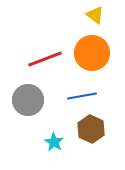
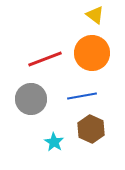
gray circle: moved 3 px right, 1 px up
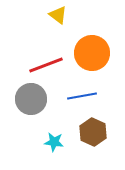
yellow triangle: moved 37 px left
red line: moved 1 px right, 6 px down
brown hexagon: moved 2 px right, 3 px down
cyan star: rotated 24 degrees counterclockwise
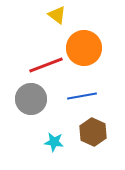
yellow triangle: moved 1 px left
orange circle: moved 8 px left, 5 px up
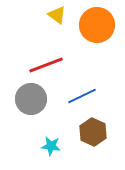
orange circle: moved 13 px right, 23 px up
blue line: rotated 16 degrees counterclockwise
cyan star: moved 3 px left, 4 px down
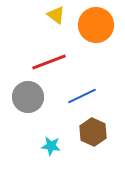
yellow triangle: moved 1 px left
orange circle: moved 1 px left
red line: moved 3 px right, 3 px up
gray circle: moved 3 px left, 2 px up
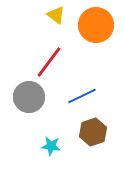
red line: rotated 32 degrees counterclockwise
gray circle: moved 1 px right
brown hexagon: rotated 16 degrees clockwise
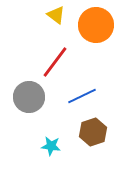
red line: moved 6 px right
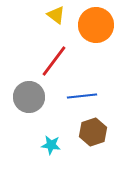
red line: moved 1 px left, 1 px up
blue line: rotated 20 degrees clockwise
cyan star: moved 1 px up
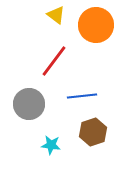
gray circle: moved 7 px down
